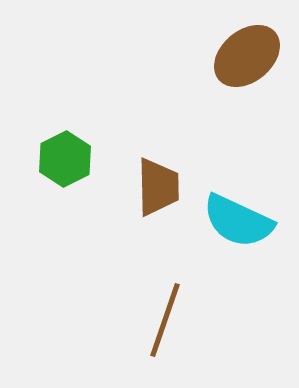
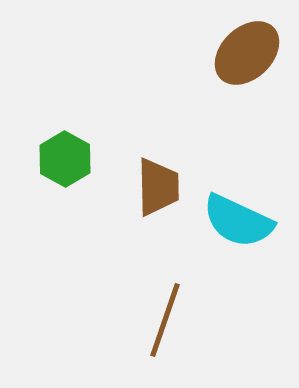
brown ellipse: moved 3 px up; rotated 4 degrees counterclockwise
green hexagon: rotated 4 degrees counterclockwise
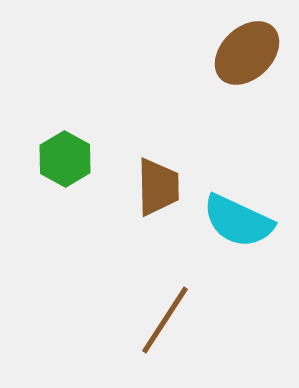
brown line: rotated 14 degrees clockwise
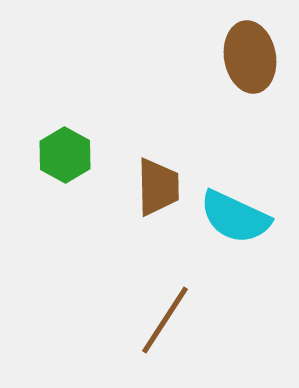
brown ellipse: moved 3 px right, 4 px down; rotated 56 degrees counterclockwise
green hexagon: moved 4 px up
cyan semicircle: moved 3 px left, 4 px up
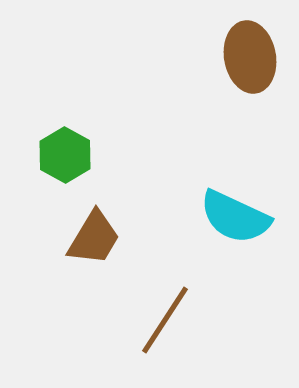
brown trapezoid: moved 64 px left, 51 px down; rotated 32 degrees clockwise
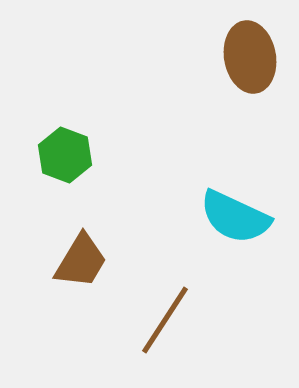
green hexagon: rotated 8 degrees counterclockwise
brown trapezoid: moved 13 px left, 23 px down
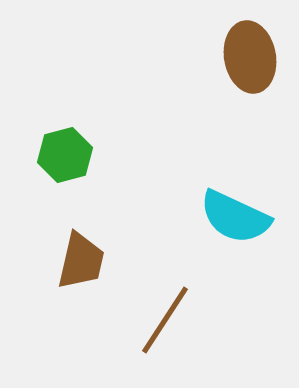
green hexagon: rotated 24 degrees clockwise
brown trapezoid: rotated 18 degrees counterclockwise
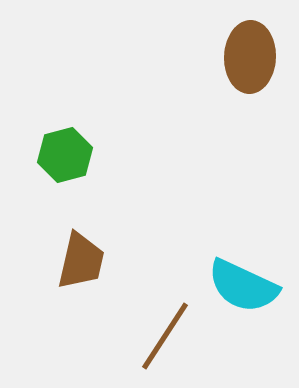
brown ellipse: rotated 12 degrees clockwise
cyan semicircle: moved 8 px right, 69 px down
brown line: moved 16 px down
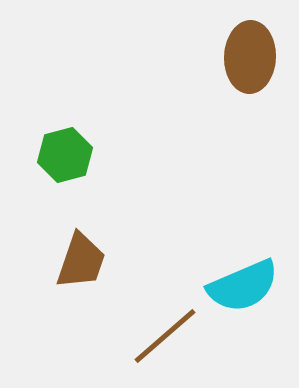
brown trapezoid: rotated 6 degrees clockwise
cyan semicircle: rotated 48 degrees counterclockwise
brown line: rotated 16 degrees clockwise
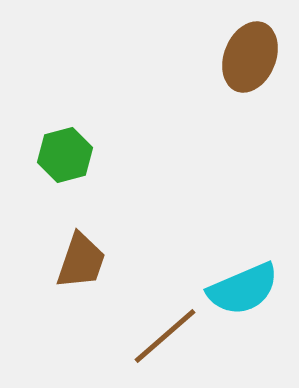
brown ellipse: rotated 20 degrees clockwise
cyan semicircle: moved 3 px down
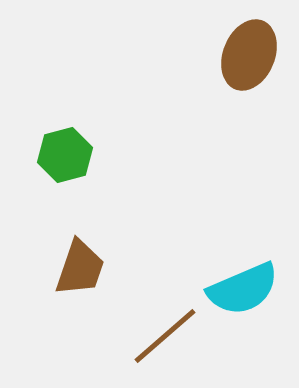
brown ellipse: moved 1 px left, 2 px up
brown trapezoid: moved 1 px left, 7 px down
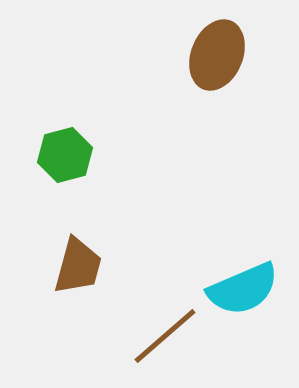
brown ellipse: moved 32 px left
brown trapezoid: moved 2 px left, 2 px up; rotated 4 degrees counterclockwise
